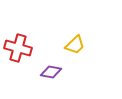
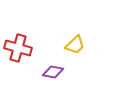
purple diamond: moved 2 px right
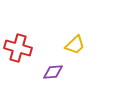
purple diamond: rotated 15 degrees counterclockwise
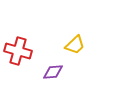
red cross: moved 3 px down
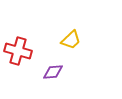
yellow trapezoid: moved 4 px left, 5 px up
